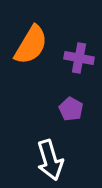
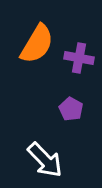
orange semicircle: moved 6 px right, 1 px up
white arrow: moved 5 px left; rotated 27 degrees counterclockwise
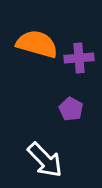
orange semicircle: rotated 105 degrees counterclockwise
purple cross: rotated 16 degrees counterclockwise
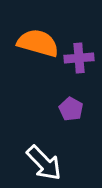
orange semicircle: moved 1 px right, 1 px up
white arrow: moved 1 px left, 3 px down
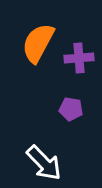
orange semicircle: rotated 78 degrees counterclockwise
purple pentagon: rotated 20 degrees counterclockwise
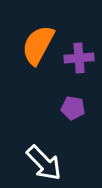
orange semicircle: moved 2 px down
purple pentagon: moved 2 px right, 1 px up
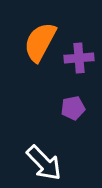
orange semicircle: moved 2 px right, 3 px up
purple pentagon: rotated 20 degrees counterclockwise
